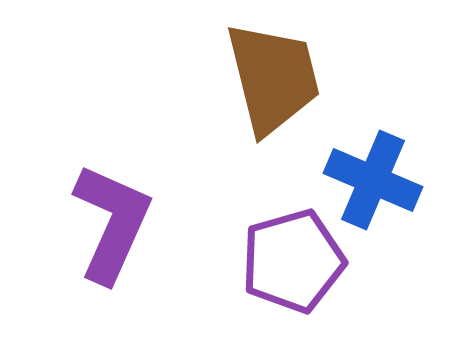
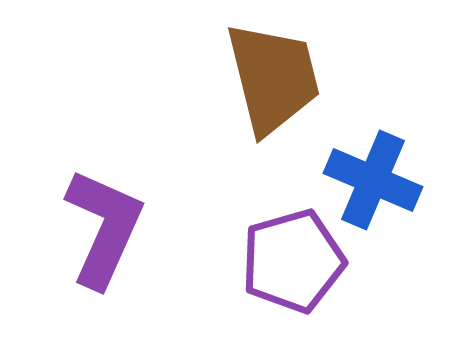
purple L-shape: moved 8 px left, 5 px down
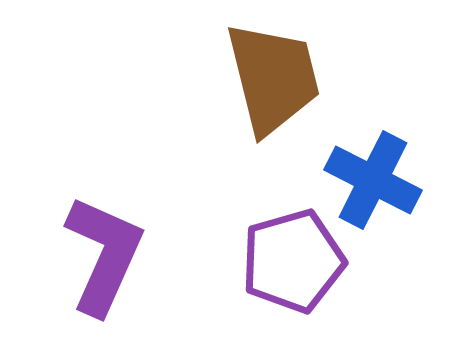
blue cross: rotated 4 degrees clockwise
purple L-shape: moved 27 px down
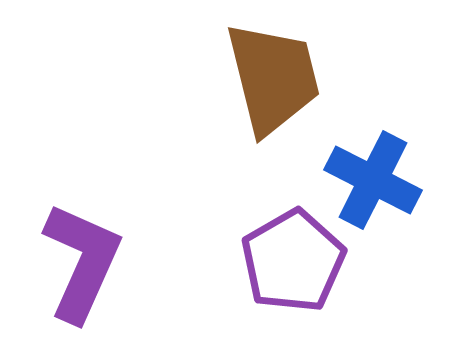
purple L-shape: moved 22 px left, 7 px down
purple pentagon: rotated 14 degrees counterclockwise
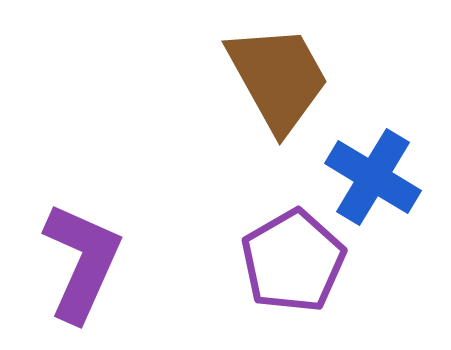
brown trapezoid: moved 5 px right; rotated 15 degrees counterclockwise
blue cross: moved 3 px up; rotated 4 degrees clockwise
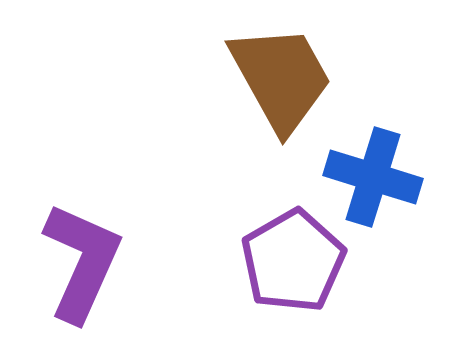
brown trapezoid: moved 3 px right
blue cross: rotated 14 degrees counterclockwise
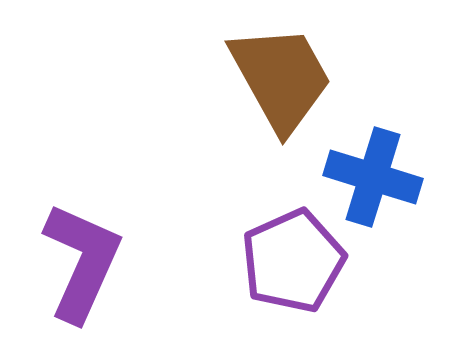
purple pentagon: rotated 6 degrees clockwise
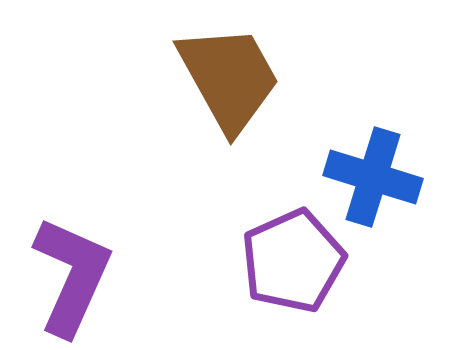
brown trapezoid: moved 52 px left
purple L-shape: moved 10 px left, 14 px down
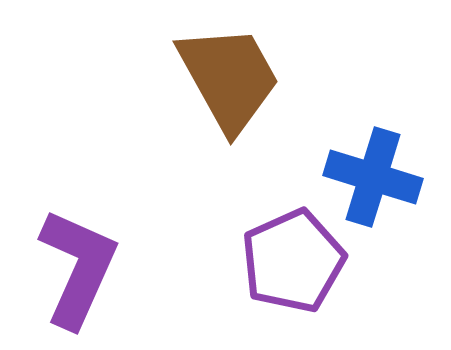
purple L-shape: moved 6 px right, 8 px up
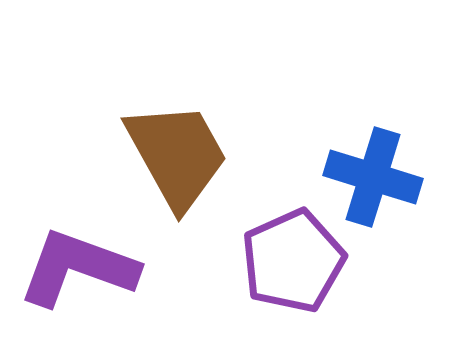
brown trapezoid: moved 52 px left, 77 px down
purple L-shape: rotated 94 degrees counterclockwise
